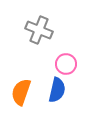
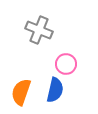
blue semicircle: moved 2 px left
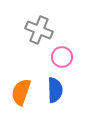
pink circle: moved 4 px left, 7 px up
blue semicircle: rotated 15 degrees counterclockwise
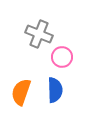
gray cross: moved 4 px down
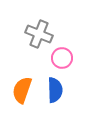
pink circle: moved 1 px down
orange semicircle: moved 1 px right, 2 px up
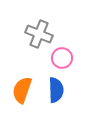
blue semicircle: moved 1 px right
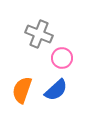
blue semicircle: rotated 50 degrees clockwise
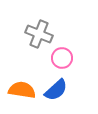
orange semicircle: rotated 80 degrees clockwise
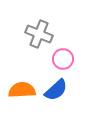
pink circle: moved 1 px right, 1 px down
orange semicircle: rotated 12 degrees counterclockwise
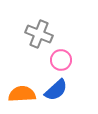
pink circle: moved 2 px left, 1 px down
orange semicircle: moved 4 px down
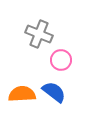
blue semicircle: moved 2 px left, 2 px down; rotated 100 degrees counterclockwise
